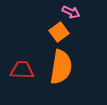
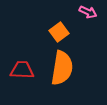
pink arrow: moved 17 px right
orange semicircle: moved 1 px right, 1 px down
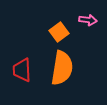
pink arrow: moved 8 px down; rotated 18 degrees counterclockwise
red trapezoid: rotated 95 degrees counterclockwise
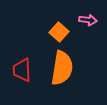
orange square: rotated 12 degrees counterclockwise
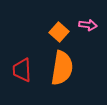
pink arrow: moved 5 px down
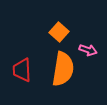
pink arrow: moved 25 px down; rotated 12 degrees clockwise
orange semicircle: moved 1 px right, 1 px down
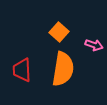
pink arrow: moved 6 px right, 5 px up
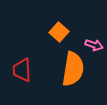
orange semicircle: moved 10 px right
